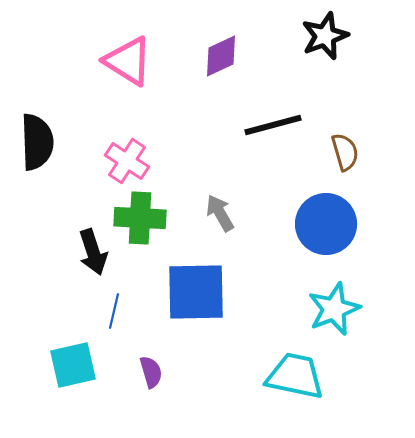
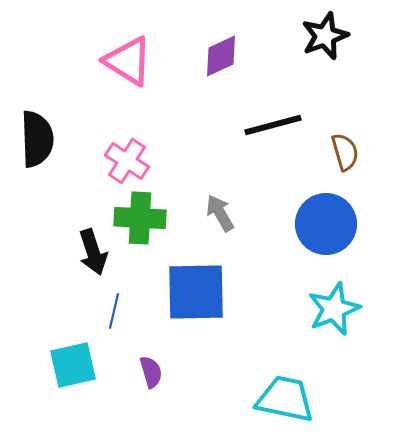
black semicircle: moved 3 px up
cyan trapezoid: moved 10 px left, 23 px down
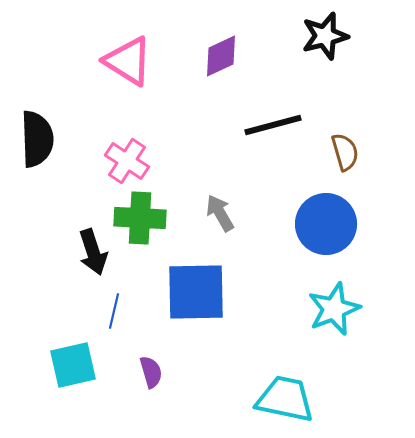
black star: rotated 6 degrees clockwise
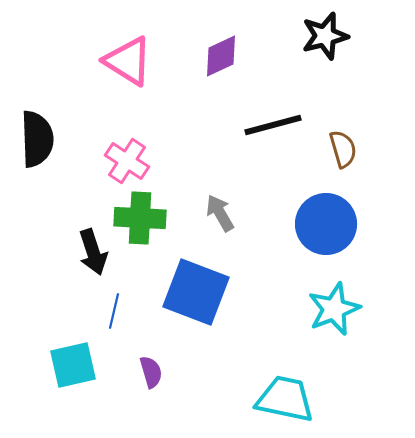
brown semicircle: moved 2 px left, 3 px up
blue square: rotated 22 degrees clockwise
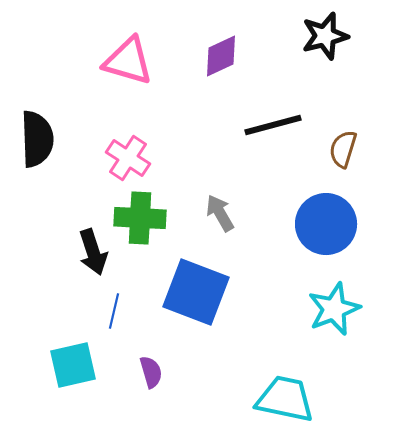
pink triangle: rotated 16 degrees counterclockwise
brown semicircle: rotated 147 degrees counterclockwise
pink cross: moved 1 px right, 3 px up
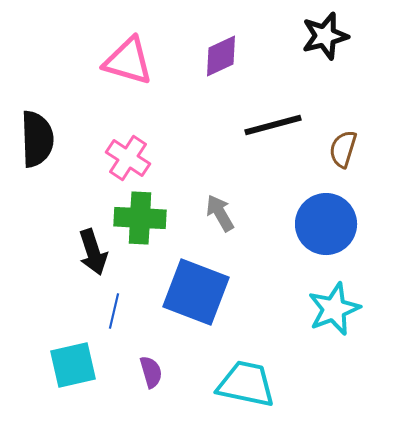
cyan trapezoid: moved 39 px left, 15 px up
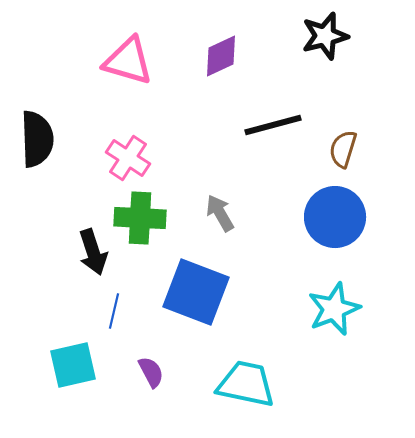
blue circle: moved 9 px right, 7 px up
purple semicircle: rotated 12 degrees counterclockwise
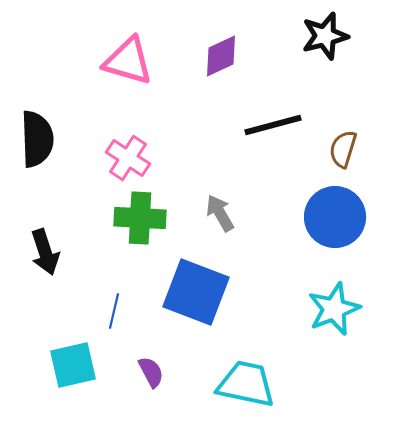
black arrow: moved 48 px left
